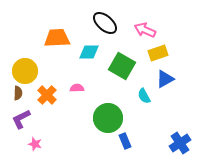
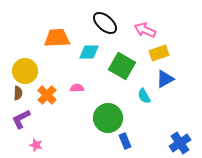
yellow rectangle: moved 1 px right
pink star: moved 1 px right, 1 px down
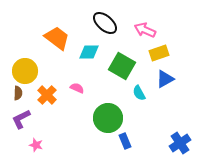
orange trapezoid: rotated 40 degrees clockwise
pink semicircle: rotated 24 degrees clockwise
cyan semicircle: moved 5 px left, 3 px up
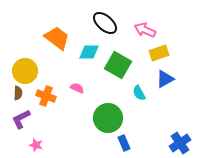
green square: moved 4 px left, 1 px up
orange cross: moved 1 px left, 1 px down; rotated 24 degrees counterclockwise
blue rectangle: moved 1 px left, 2 px down
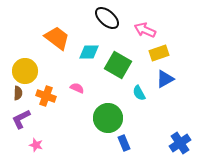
black ellipse: moved 2 px right, 5 px up
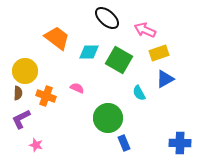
green square: moved 1 px right, 5 px up
blue cross: rotated 35 degrees clockwise
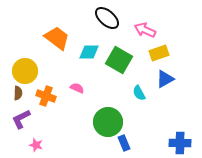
green circle: moved 4 px down
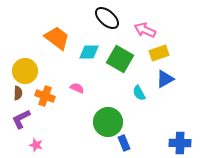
green square: moved 1 px right, 1 px up
orange cross: moved 1 px left
